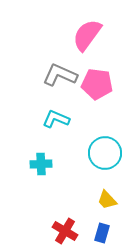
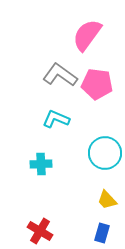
gray L-shape: rotated 12 degrees clockwise
red cross: moved 25 px left
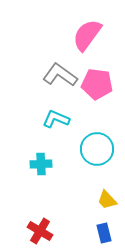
cyan circle: moved 8 px left, 4 px up
blue rectangle: moved 2 px right; rotated 30 degrees counterclockwise
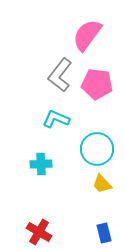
gray L-shape: rotated 88 degrees counterclockwise
yellow trapezoid: moved 5 px left, 16 px up
red cross: moved 1 px left, 1 px down
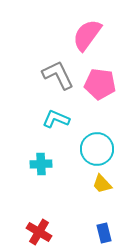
gray L-shape: moved 2 px left; rotated 116 degrees clockwise
pink pentagon: moved 3 px right
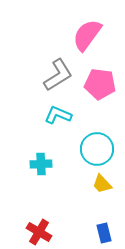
gray L-shape: rotated 84 degrees clockwise
cyan L-shape: moved 2 px right, 4 px up
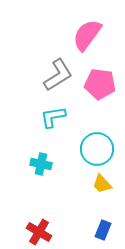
cyan L-shape: moved 5 px left, 2 px down; rotated 32 degrees counterclockwise
cyan cross: rotated 15 degrees clockwise
blue rectangle: moved 1 px left, 3 px up; rotated 36 degrees clockwise
